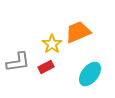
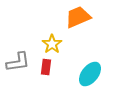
orange trapezoid: moved 15 px up
red rectangle: rotated 56 degrees counterclockwise
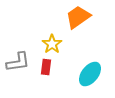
orange trapezoid: rotated 12 degrees counterclockwise
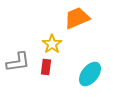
orange trapezoid: moved 1 px left, 1 px down; rotated 12 degrees clockwise
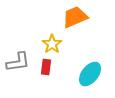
orange trapezoid: moved 2 px left, 1 px up
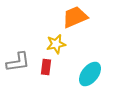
yellow star: moved 4 px right; rotated 24 degrees clockwise
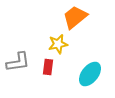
orange trapezoid: rotated 16 degrees counterclockwise
yellow star: moved 2 px right
red rectangle: moved 2 px right
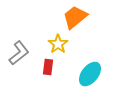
yellow star: rotated 24 degrees counterclockwise
gray L-shape: moved 1 px right, 9 px up; rotated 30 degrees counterclockwise
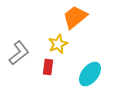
yellow star: rotated 12 degrees clockwise
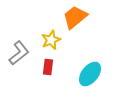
yellow star: moved 7 px left, 4 px up
